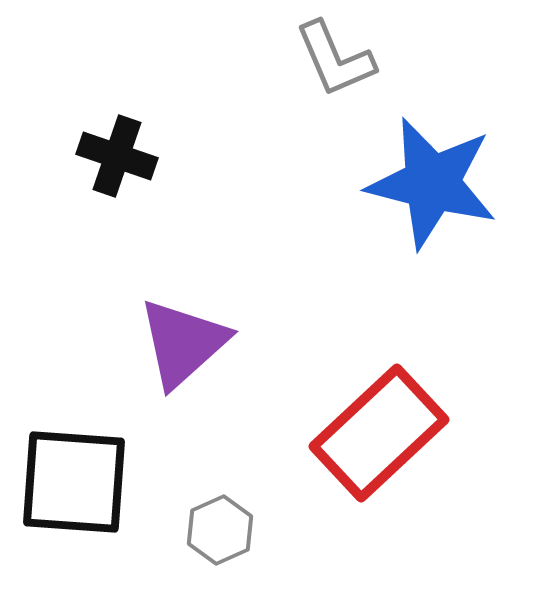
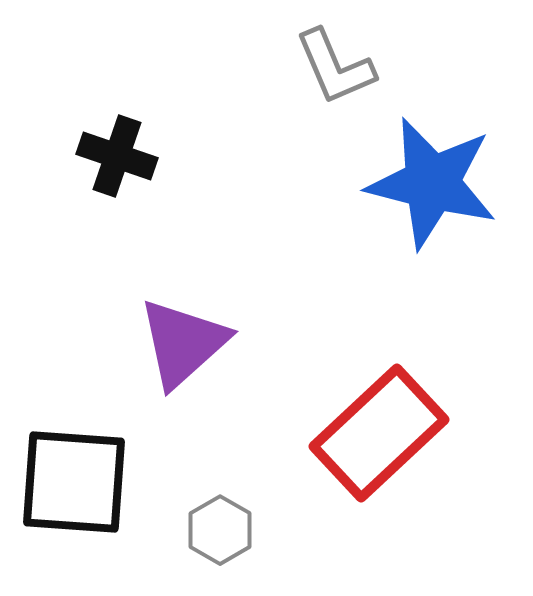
gray L-shape: moved 8 px down
gray hexagon: rotated 6 degrees counterclockwise
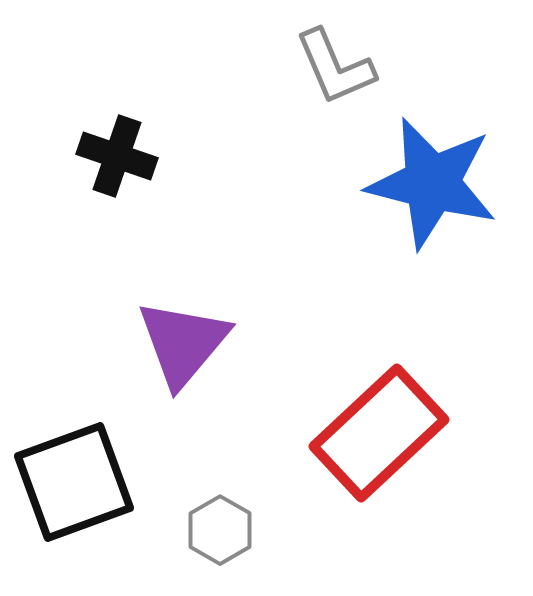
purple triangle: rotated 8 degrees counterclockwise
black square: rotated 24 degrees counterclockwise
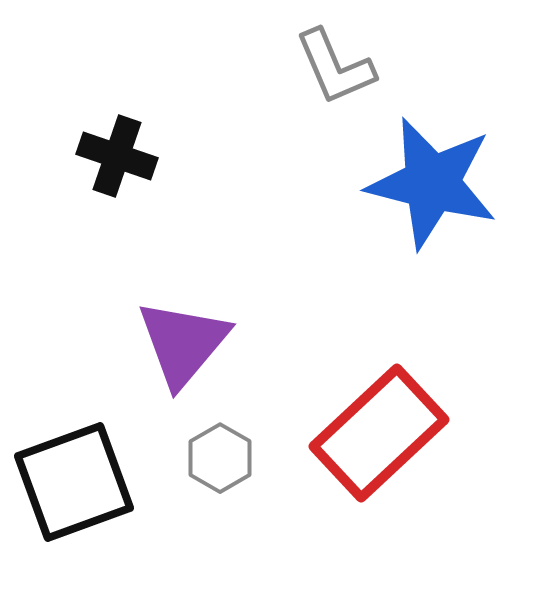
gray hexagon: moved 72 px up
